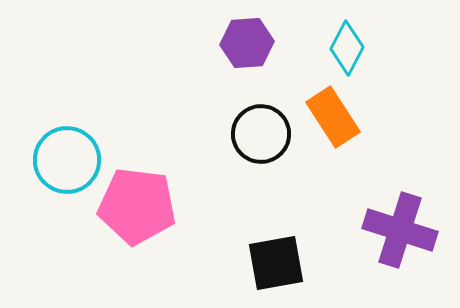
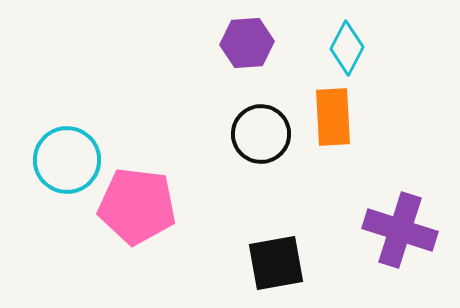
orange rectangle: rotated 30 degrees clockwise
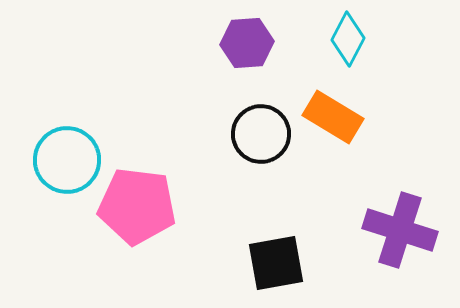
cyan diamond: moved 1 px right, 9 px up
orange rectangle: rotated 56 degrees counterclockwise
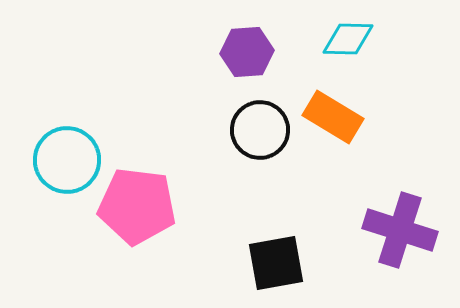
cyan diamond: rotated 64 degrees clockwise
purple hexagon: moved 9 px down
black circle: moved 1 px left, 4 px up
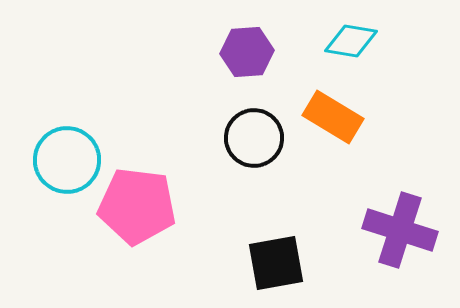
cyan diamond: moved 3 px right, 2 px down; rotated 8 degrees clockwise
black circle: moved 6 px left, 8 px down
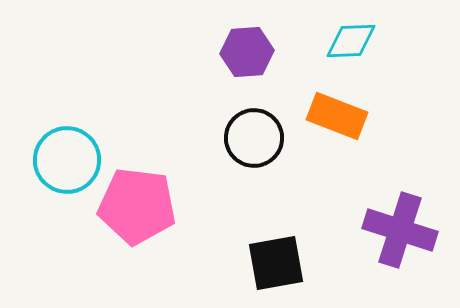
cyan diamond: rotated 12 degrees counterclockwise
orange rectangle: moved 4 px right, 1 px up; rotated 10 degrees counterclockwise
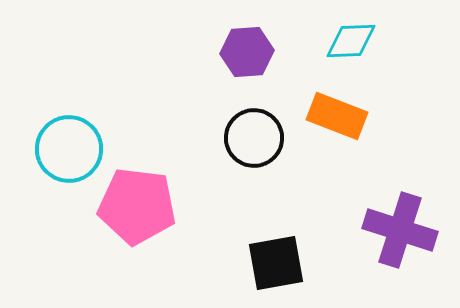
cyan circle: moved 2 px right, 11 px up
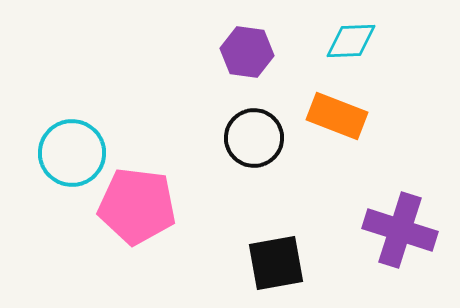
purple hexagon: rotated 12 degrees clockwise
cyan circle: moved 3 px right, 4 px down
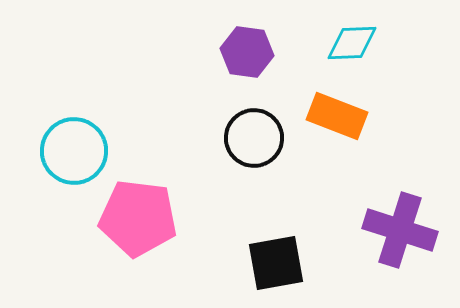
cyan diamond: moved 1 px right, 2 px down
cyan circle: moved 2 px right, 2 px up
pink pentagon: moved 1 px right, 12 px down
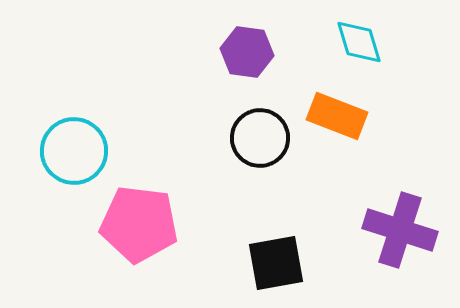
cyan diamond: moved 7 px right, 1 px up; rotated 76 degrees clockwise
black circle: moved 6 px right
pink pentagon: moved 1 px right, 6 px down
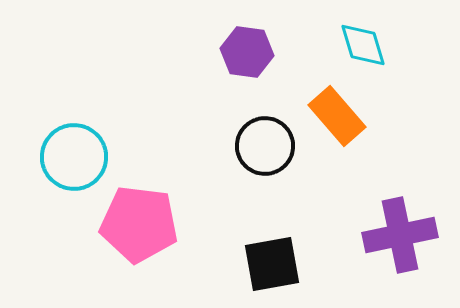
cyan diamond: moved 4 px right, 3 px down
orange rectangle: rotated 28 degrees clockwise
black circle: moved 5 px right, 8 px down
cyan circle: moved 6 px down
purple cross: moved 5 px down; rotated 30 degrees counterclockwise
black square: moved 4 px left, 1 px down
